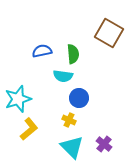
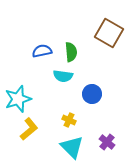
green semicircle: moved 2 px left, 2 px up
blue circle: moved 13 px right, 4 px up
purple cross: moved 3 px right, 2 px up
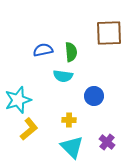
brown square: rotated 32 degrees counterclockwise
blue semicircle: moved 1 px right, 1 px up
blue circle: moved 2 px right, 2 px down
cyan star: moved 1 px down
yellow cross: rotated 24 degrees counterclockwise
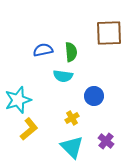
yellow cross: moved 3 px right, 2 px up; rotated 32 degrees counterclockwise
purple cross: moved 1 px left, 1 px up
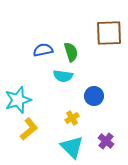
green semicircle: rotated 12 degrees counterclockwise
